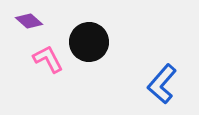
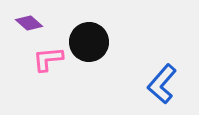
purple diamond: moved 2 px down
pink L-shape: rotated 68 degrees counterclockwise
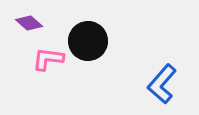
black circle: moved 1 px left, 1 px up
pink L-shape: rotated 12 degrees clockwise
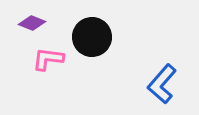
purple diamond: moved 3 px right; rotated 20 degrees counterclockwise
black circle: moved 4 px right, 4 px up
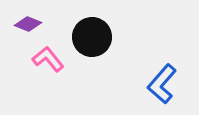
purple diamond: moved 4 px left, 1 px down
pink L-shape: rotated 44 degrees clockwise
